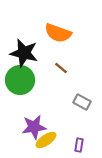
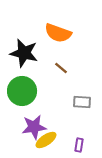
green circle: moved 2 px right, 11 px down
gray rectangle: rotated 24 degrees counterclockwise
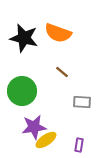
black star: moved 15 px up
brown line: moved 1 px right, 4 px down
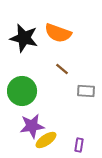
brown line: moved 3 px up
gray rectangle: moved 4 px right, 11 px up
purple star: moved 2 px left, 1 px up
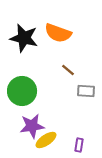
brown line: moved 6 px right, 1 px down
